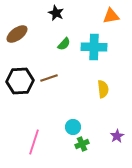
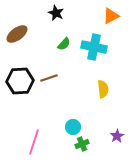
orange triangle: rotated 18 degrees counterclockwise
cyan cross: rotated 10 degrees clockwise
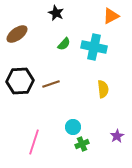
brown line: moved 2 px right, 6 px down
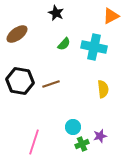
black hexagon: rotated 12 degrees clockwise
purple star: moved 17 px left; rotated 16 degrees clockwise
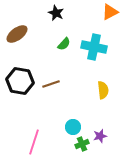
orange triangle: moved 1 px left, 4 px up
yellow semicircle: moved 1 px down
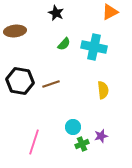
brown ellipse: moved 2 px left, 3 px up; rotated 30 degrees clockwise
purple star: moved 1 px right
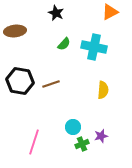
yellow semicircle: rotated 12 degrees clockwise
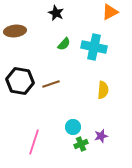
green cross: moved 1 px left
